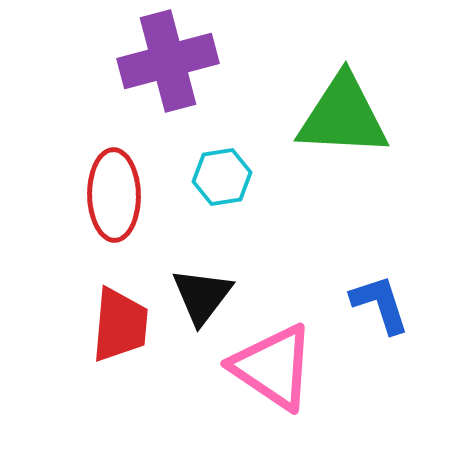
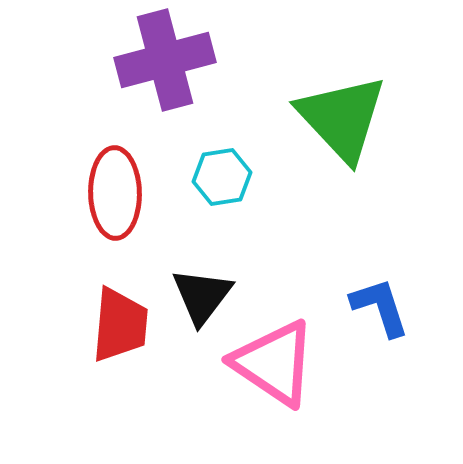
purple cross: moved 3 px left, 1 px up
green triangle: moved 1 px left, 2 px down; rotated 44 degrees clockwise
red ellipse: moved 1 px right, 2 px up
blue L-shape: moved 3 px down
pink triangle: moved 1 px right, 4 px up
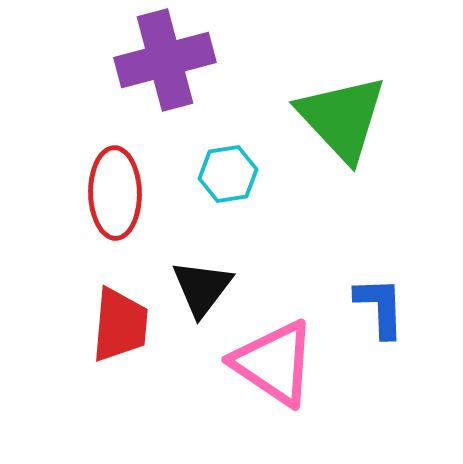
cyan hexagon: moved 6 px right, 3 px up
black triangle: moved 8 px up
blue L-shape: rotated 16 degrees clockwise
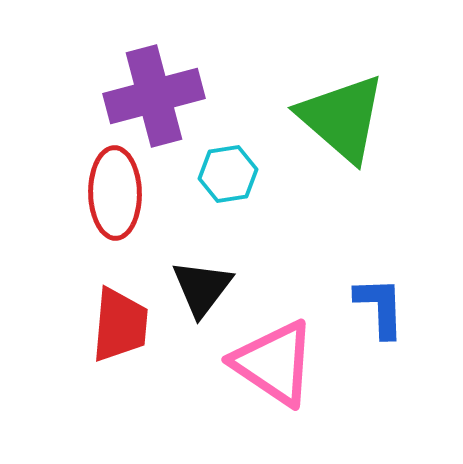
purple cross: moved 11 px left, 36 px down
green triangle: rotated 6 degrees counterclockwise
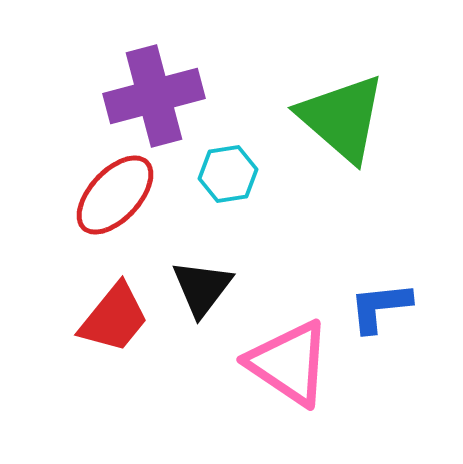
red ellipse: moved 2 px down; rotated 44 degrees clockwise
blue L-shape: rotated 94 degrees counterclockwise
red trapezoid: moved 6 px left, 7 px up; rotated 34 degrees clockwise
pink triangle: moved 15 px right
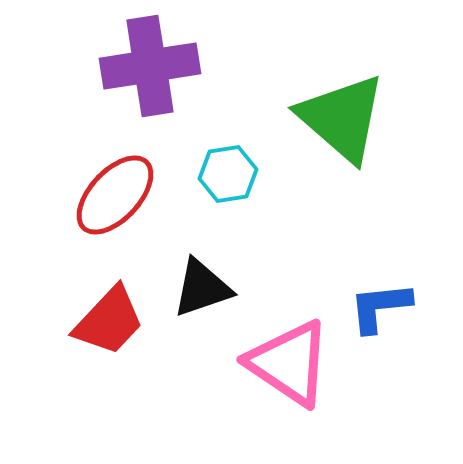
purple cross: moved 4 px left, 30 px up; rotated 6 degrees clockwise
black triangle: rotated 34 degrees clockwise
red trapezoid: moved 5 px left, 3 px down; rotated 4 degrees clockwise
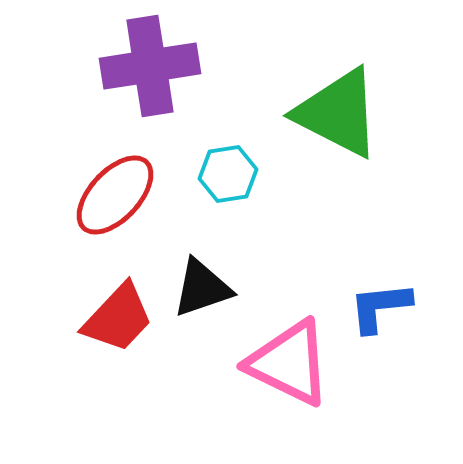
green triangle: moved 4 px left, 5 px up; rotated 14 degrees counterclockwise
red trapezoid: moved 9 px right, 3 px up
pink triangle: rotated 8 degrees counterclockwise
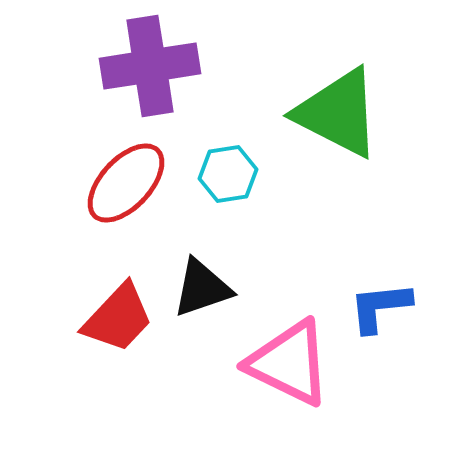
red ellipse: moved 11 px right, 12 px up
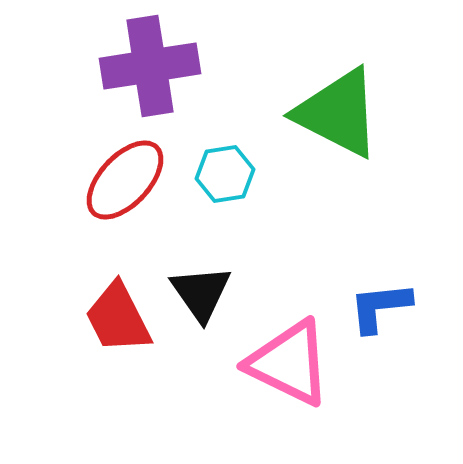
cyan hexagon: moved 3 px left
red ellipse: moved 1 px left, 3 px up
black triangle: moved 1 px left, 5 px down; rotated 46 degrees counterclockwise
red trapezoid: rotated 110 degrees clockwise
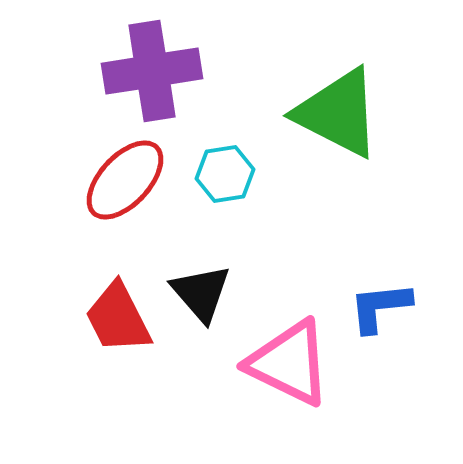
purple cross: moved 2 px right, 5 px down
black triangle: rotated 6 degrees counterclockwise
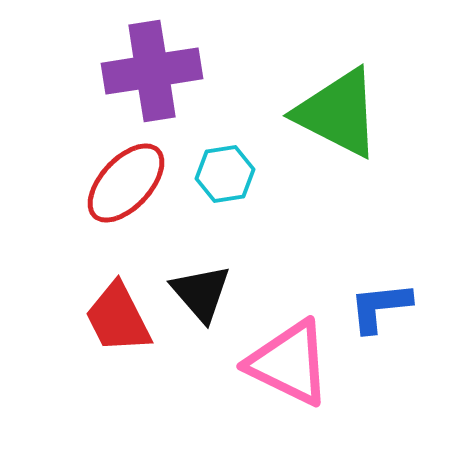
red ellipse: moved 1 px right, 3 px down
